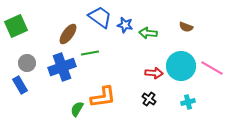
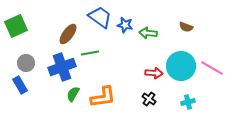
gray circle: moved 1 px left
green semicircle: moved 4 px left, 15 px up
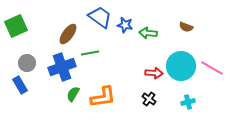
gray circle: moved 1 px right
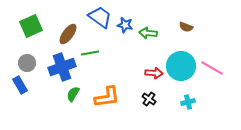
green square: moved 15 px right
orange L-shape: moved 4 px right
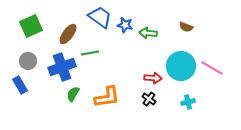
gray circle: moved 1 px right, 2 px up
red arrow: moved 1 px left, 5 px down
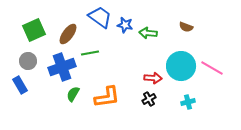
green square: moved 3 px right, 4 px down
black cross: rotated 24 degrees clockwise
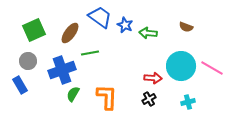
blue star: rotated 14 degrees clockwise
brown ellipse: moved 2 px right, 1 px up
blue cross: moved 3 px down
orange L-shape: rotated 80 degrees counterclockwise
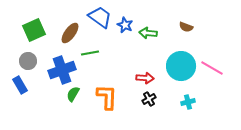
red arrow: moved 8 px left
